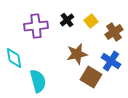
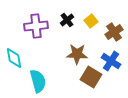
brown star: rotated 15 degrees clockwise
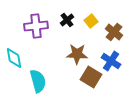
brown cross: rotated 18 degrees counterclockwise
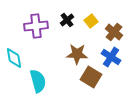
blue cross: moved 4 px up
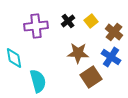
black cross: moved 1 px right, 1 px down
brown star: moved 1 px right, 1 px up
brown square: rotated 25 degrees clockwise
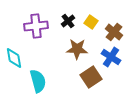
yellow square: moved 1 px down; rotated 16 degrees counterclockwise
brown star: moved 1 px left, 4 px up
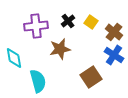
brown star: moved 17 px left; rotated 15 degrees counterclockwise
blue cross: moved 3 px right, 2 px up
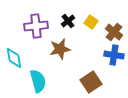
blue cross: rotated 24 degrees counterclockwise
brown square: moved 5 px down
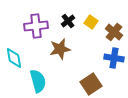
blue cross: moved 3 px down
brown square: moved 2 px down
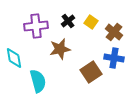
brown square: moved 12 px up
